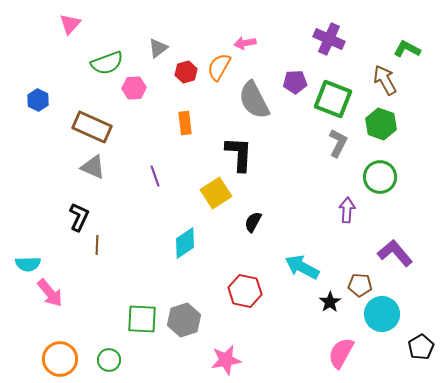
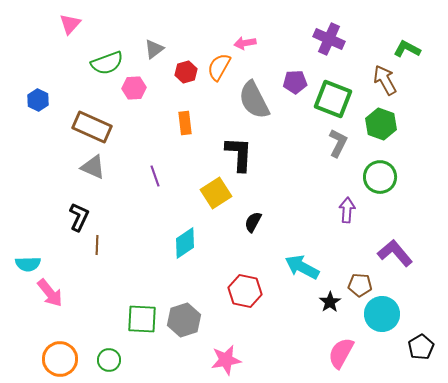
gray triangle at (158, 48): moved 4 px left, 1 px down
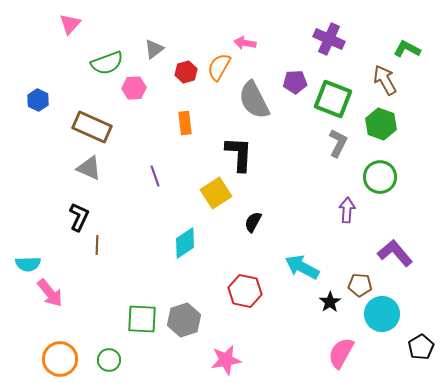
pink arrow at (245, 43): rotated 20 degrees clockwise
gray triangle at (93, 167): moved 4 px left, 1 px down
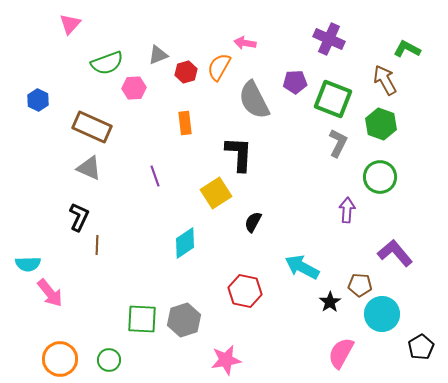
gray triangle at (154, 49): moved 4 px right, 6 px down; rotated 15 degrees clockwise
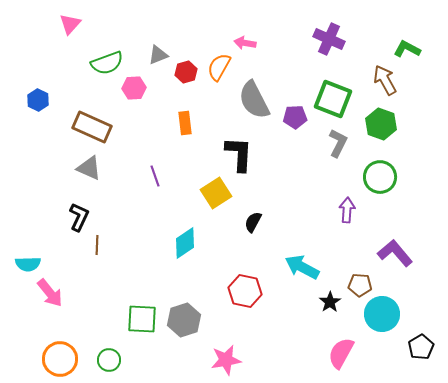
purple pentagon at (295, 82): moved 35 px down
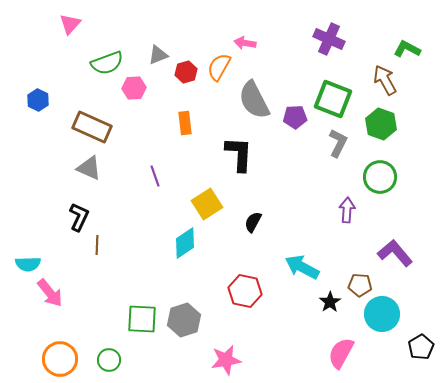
yellow square at (216, 193): moved 9 px left, 11 px down
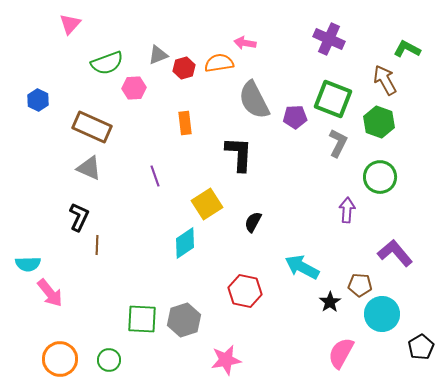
orange semicircle at (219, 67): moved 4 px up; rotated 52 degrees clockwise
red hexagon at (186, 72): moved 2 px left, 4 px up
green hexagon at (381, 124): moved 2 px left, 2 px up
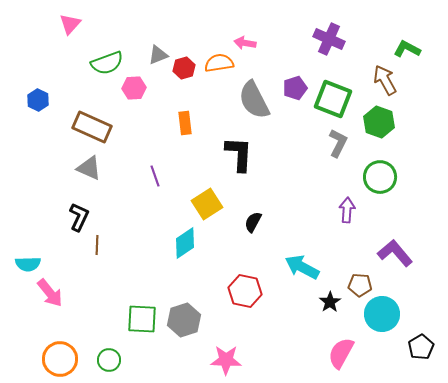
purple pentagon at (295, 117): moved 29 px up; rotated 15 degrees counterclockwise
pink star at (226, 360): rotated 12 degrees clockwise
